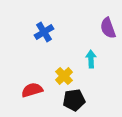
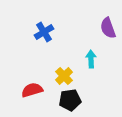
black pentagon: moved 4 px left
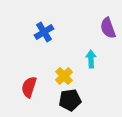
red semicircle: moved 3 px left, 3 px up; rotated 55 degrees counterclockwise
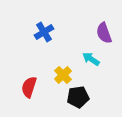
purple semicircle: moved 4 px left, 5 px down
cyan arrow: rotated 54 degrees counterclockwise
yellow cross: moved 1 px left, 1 px up
black pentagon: moved 8 px right, 3 px up
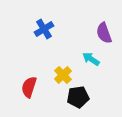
blue cross: moved 3 px up
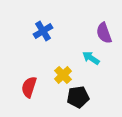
blue cross: moved 1 px left, 2 px down
cyan arrow: moved 1 px up
